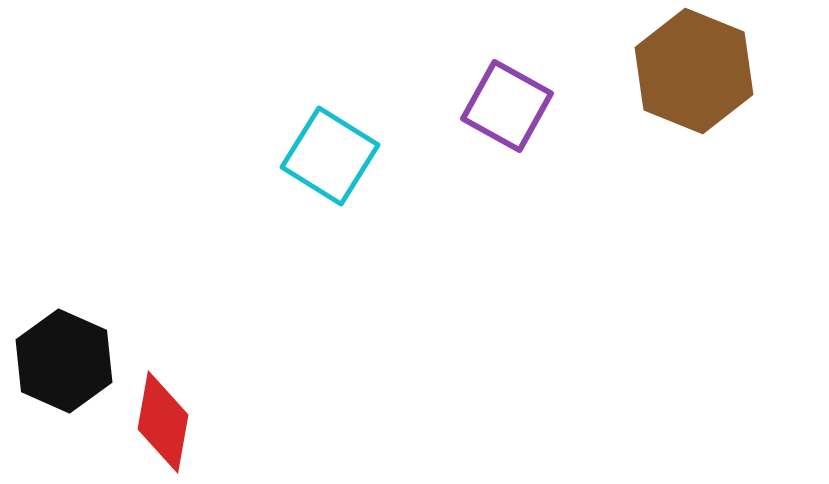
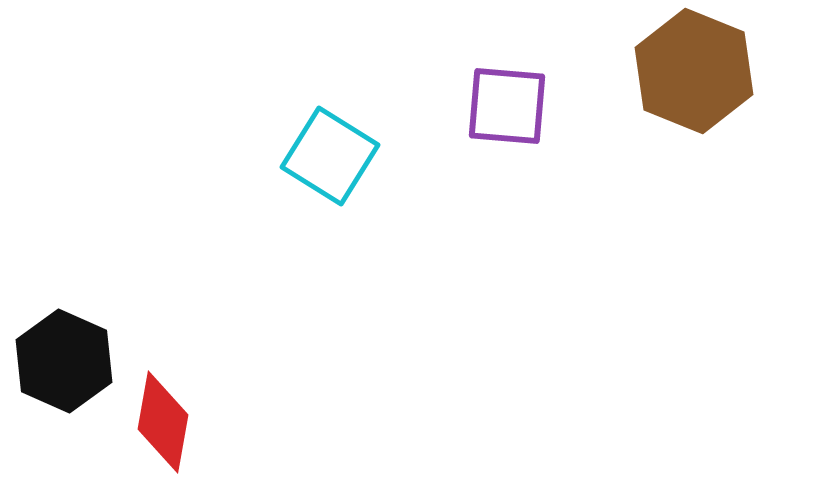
purple square: rotated 24 degrees counterclockwise
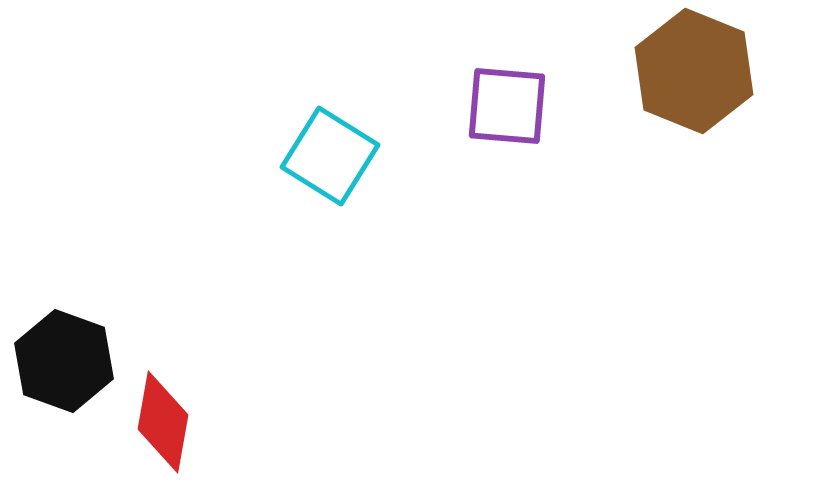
black hexagon: rotated 4 degrees counterclockwise
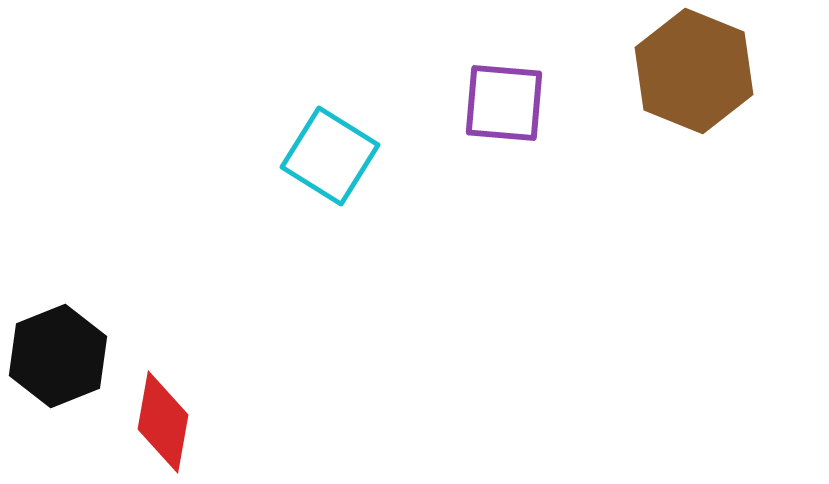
purple square: moved 3 px left, 3 px up
black hexagon: moved 6 px left, 5 px up; rotated 18 degrees clockwise
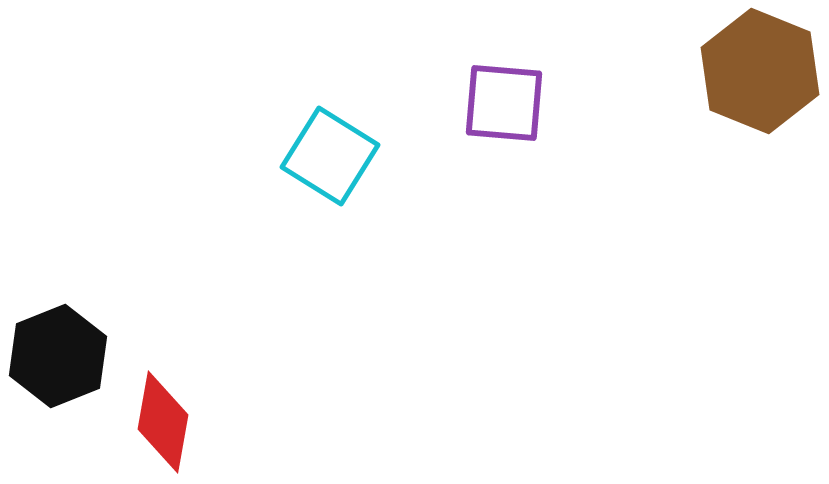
brown hexagon: moved 66 px right
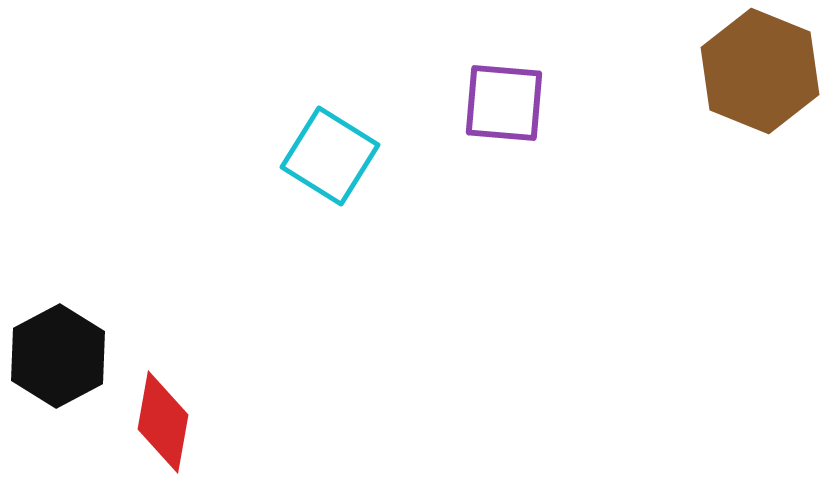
black hexagon: rotated 6 degrees counterclockwise
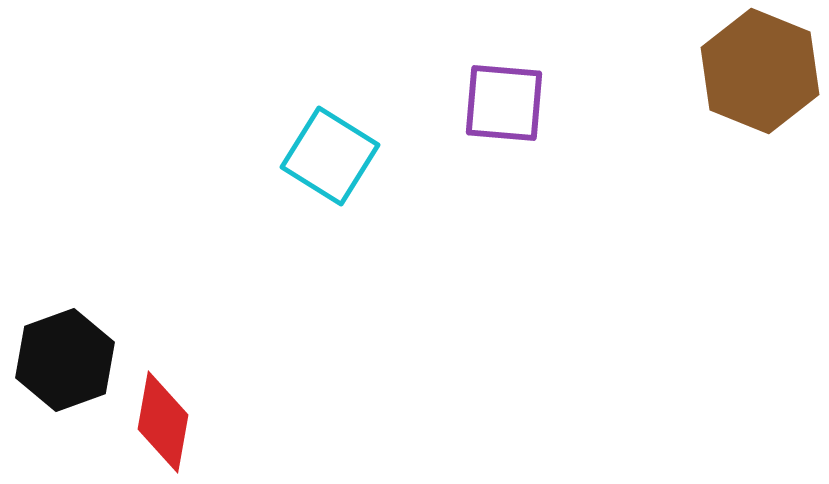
black hexagon: moved 7 px right, 4 px down; rotated 8 degrees clockwise
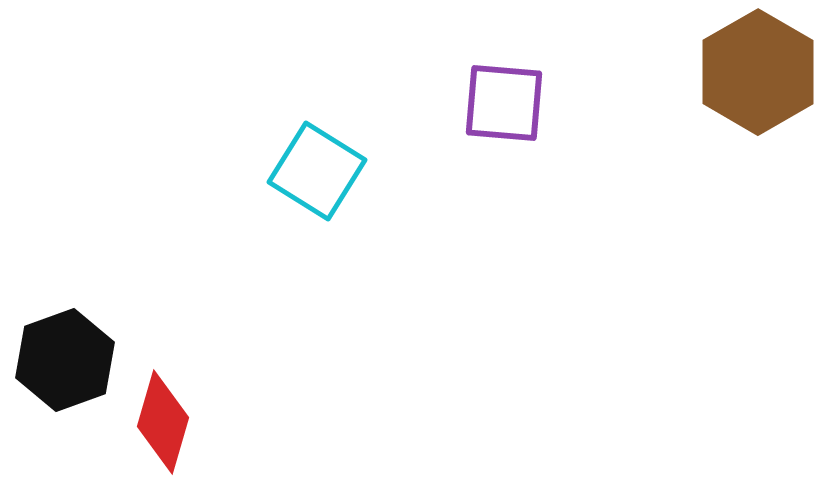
brown hexagon: moved 2 px left, 1 px down; rotated 8 degrees clockwise
cyan square: moved 13 px left, 15 px down
red diamond: rotated 6 degrees clockwise
